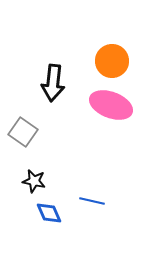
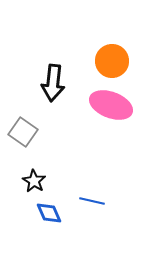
black star: rotated 20 degrees clockwise
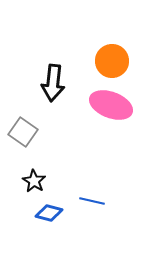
blue diamond: rotated 52 degrees counterclockwise
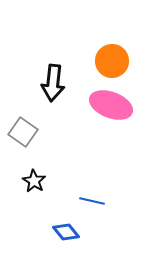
blue diamond: moved 17 px right, 19 px down; rotated 36 degrees clockwise
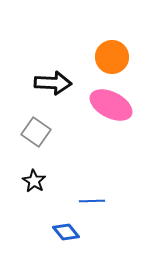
orange circle: moved 4 px up
black arrow: rotated 93 degrees counterclockwise
pink ellipse: rotated 6 degrees clockwise
gray square: moved 13 px right
blue line: rotated 15 degrees counterclockwise
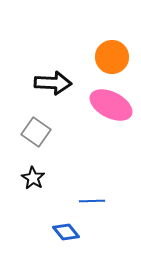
black star: moved 1 px left, 3 px up
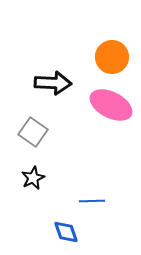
gray square: moved 3 px left
black star: rotated 15 degrees clockwise
blue diamond: rotated 20 degrees clockwise
